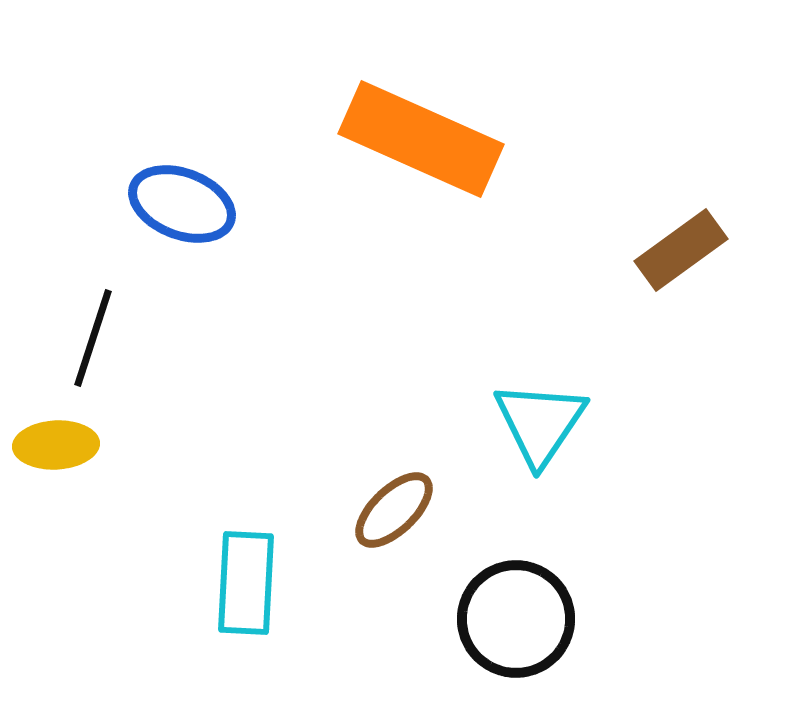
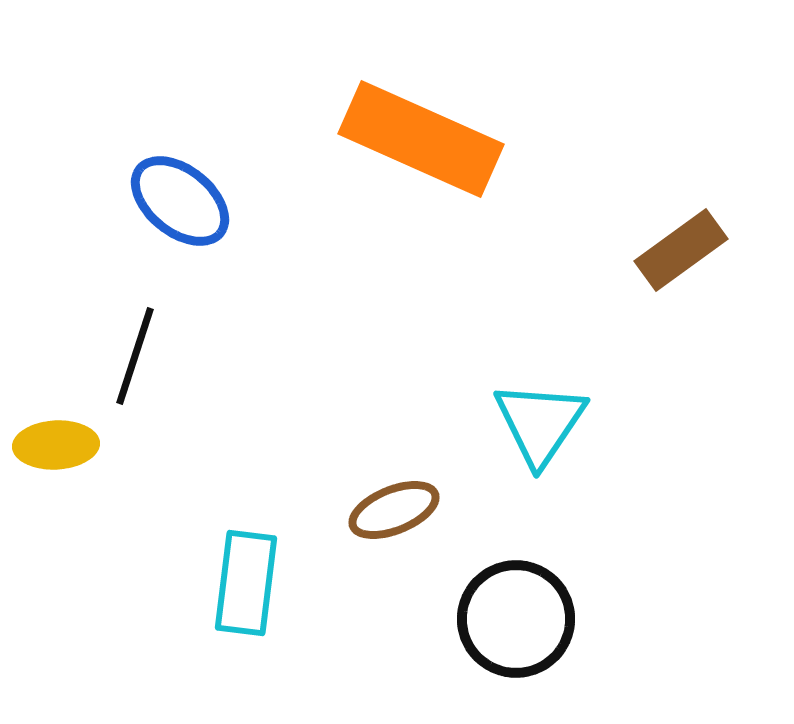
blue ellipse: moved 2 px left, 3 px up; rotated 18 degrees clockwise
black line: moved 42 px right, 18 px down
brown ellipse: rotated 22 degrees clockwise
cyan rectangle: rotated 4 degrees clockwise
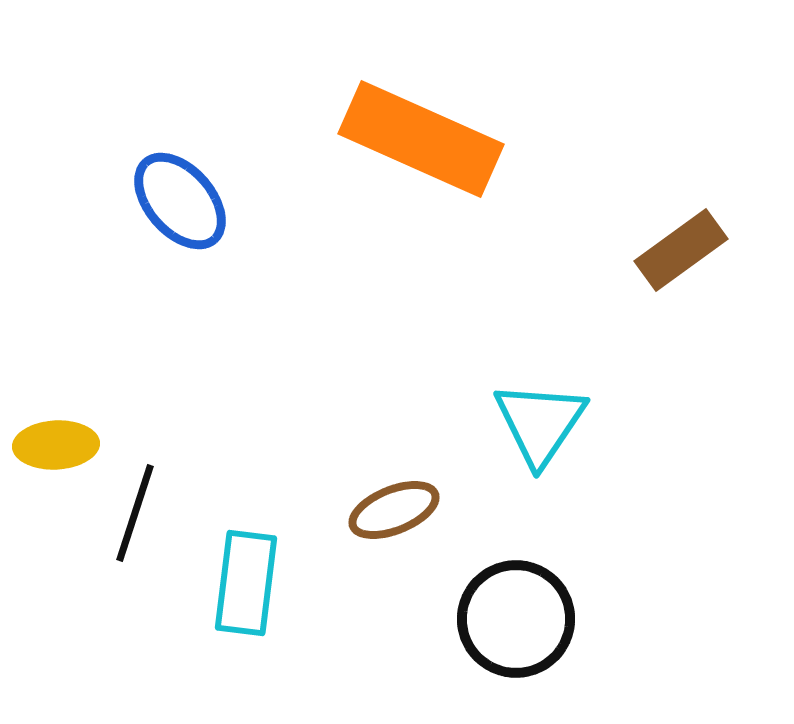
blue ellipse: rotated 10 degrees clockwise
black line: moved 157 px down
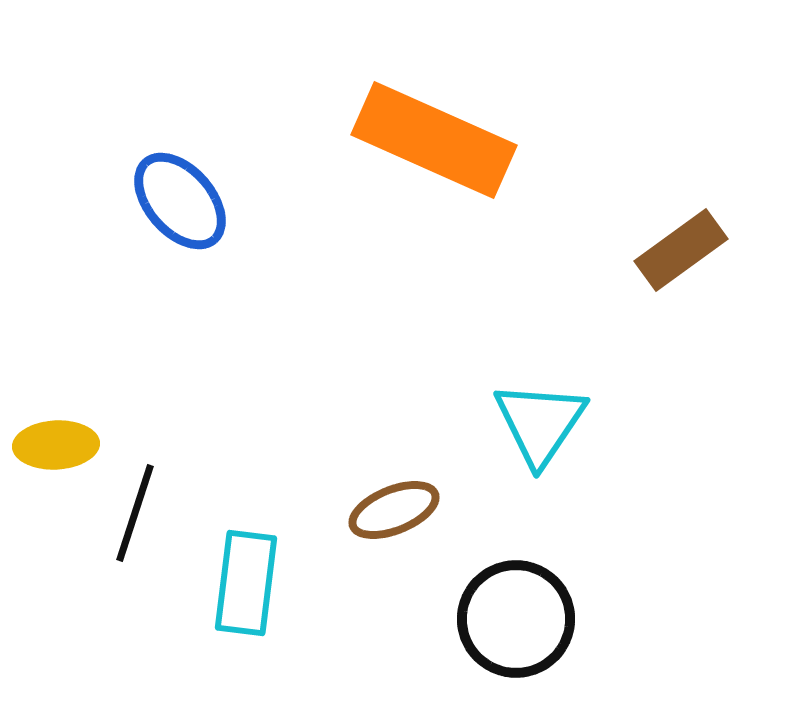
orange rectangle: moved 13 px right, 1 px down
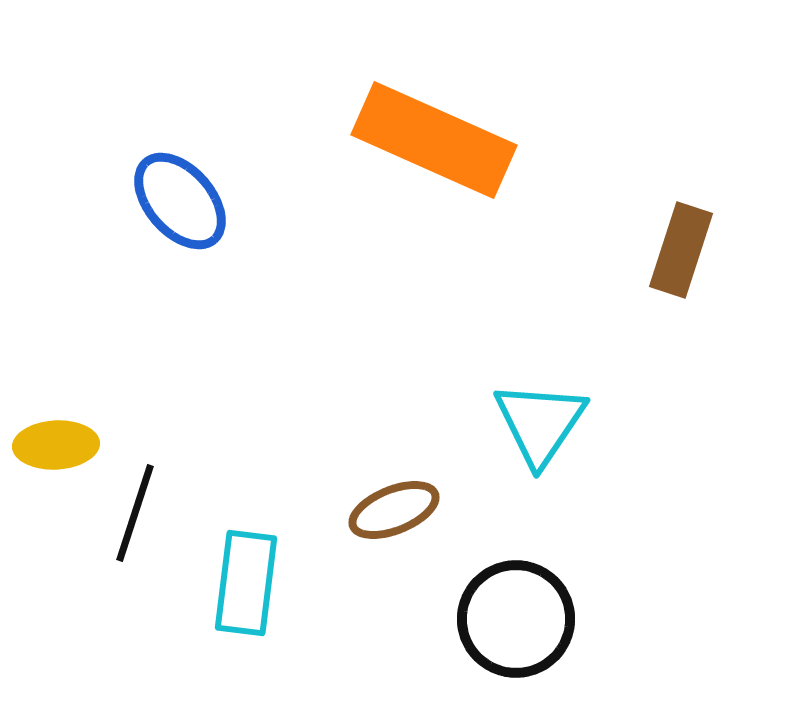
brown rectangle: rotated 36 degrees counterclockwise
